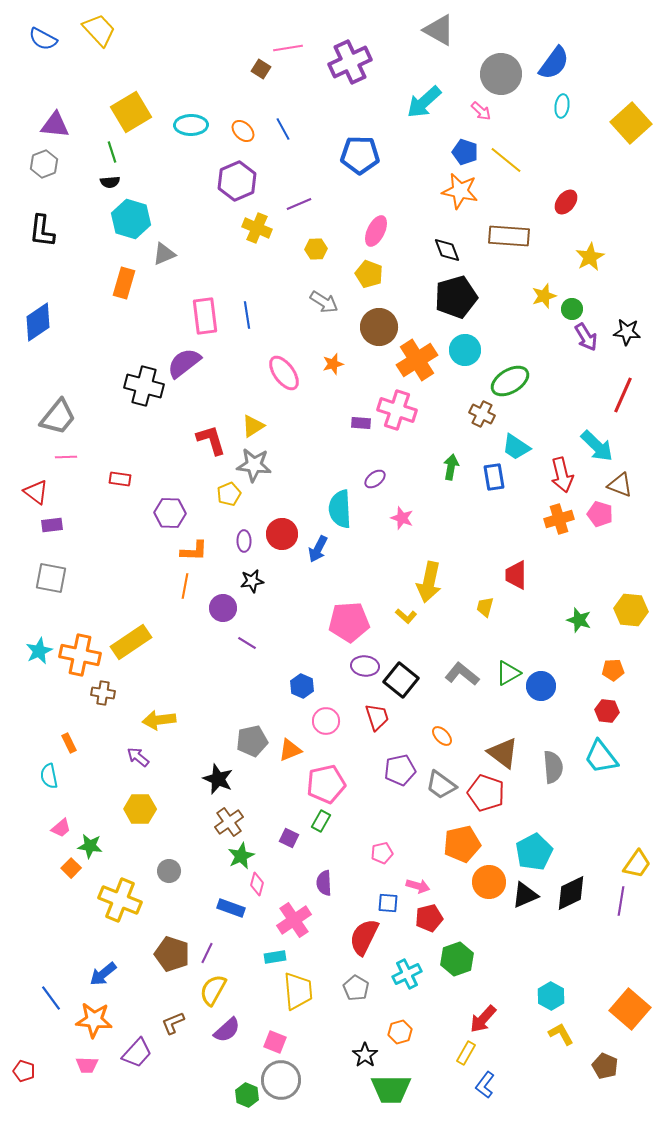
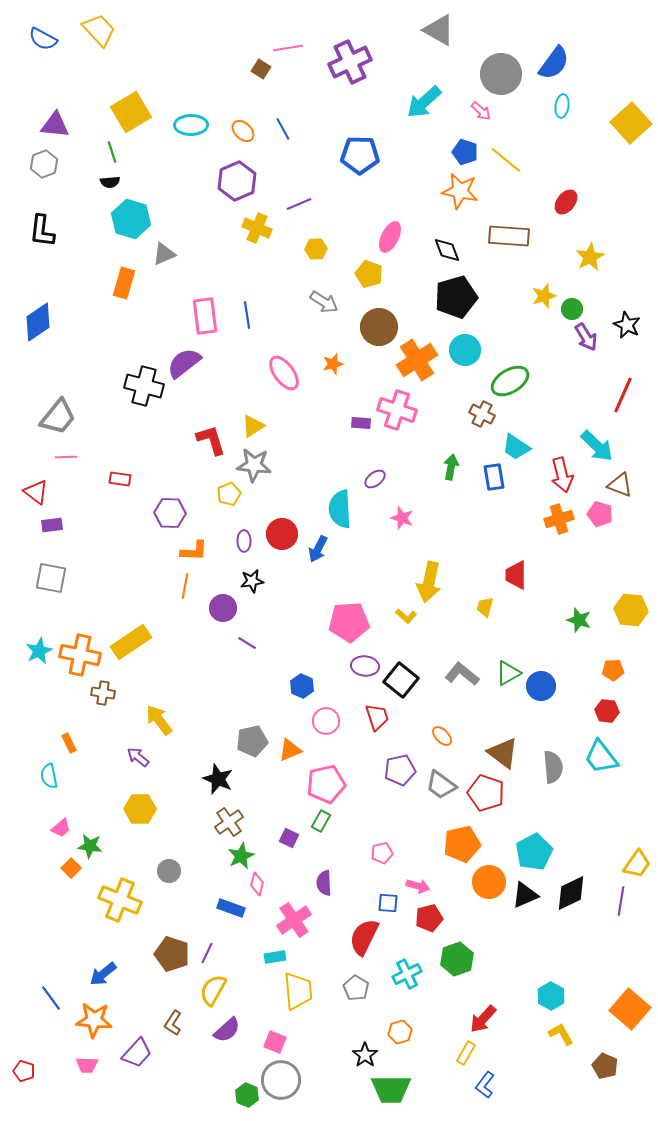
pink ellipse at (376, 231): moved 14 px right, 6 px down
black star at (627, 332): moved 7 px up; rotated 20 degrees clockwise
yellow arrow at (159, 720): rotated 60 degrees clockwise
brown L-shape at (173, 1023): rotated 35 degrees counterclockwise
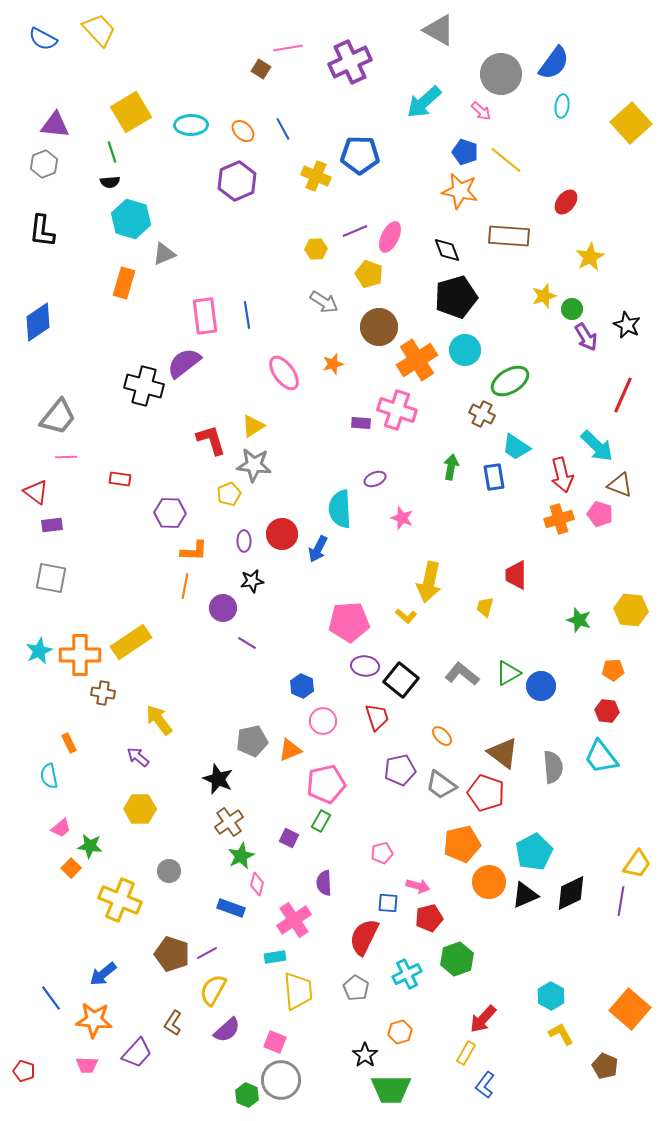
purple line at (299, 204): moved 56 px right, 27 px down
yellow cross at (257, 228): moved 59 px right, 52 px up
purple ellipse at (375, 479): rotated 15 degrees clockwise
orange cross at (80, 655): rotated 12 degrees counterclockwise
pink circle at (326, 721): moved 3 px left
purple line at (207, 953): rotated 35 degrees clockwise
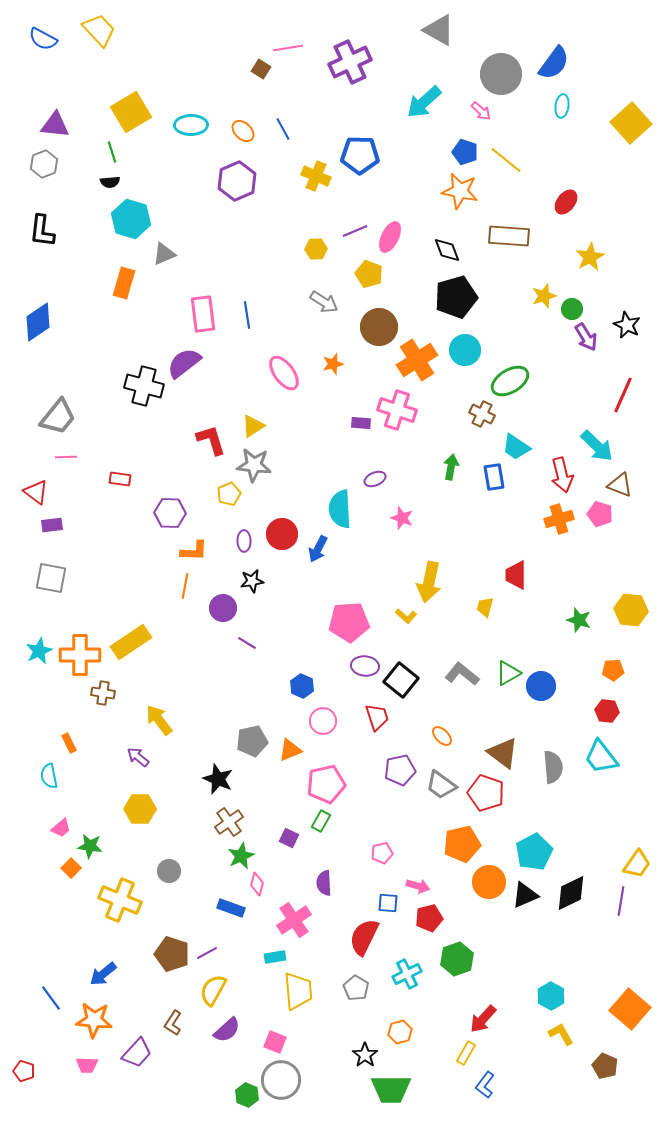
pink rectangle at (205, 316): moved 2 px left, 2 px up
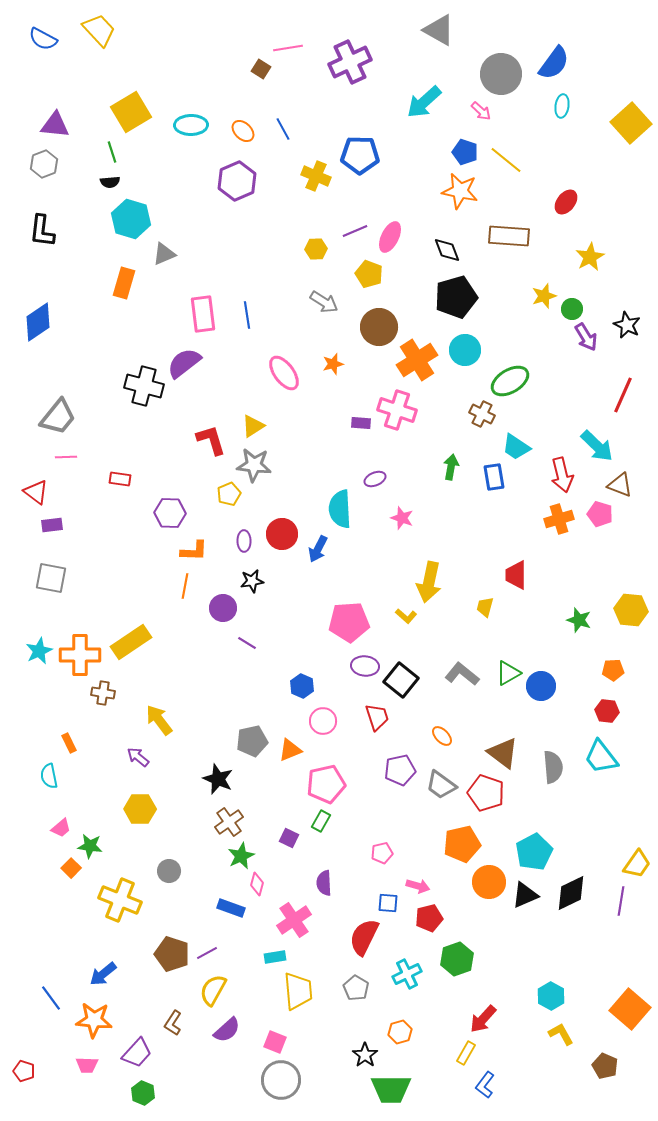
green hexagon at (247, 1095): moved 104 px left, 2 px up
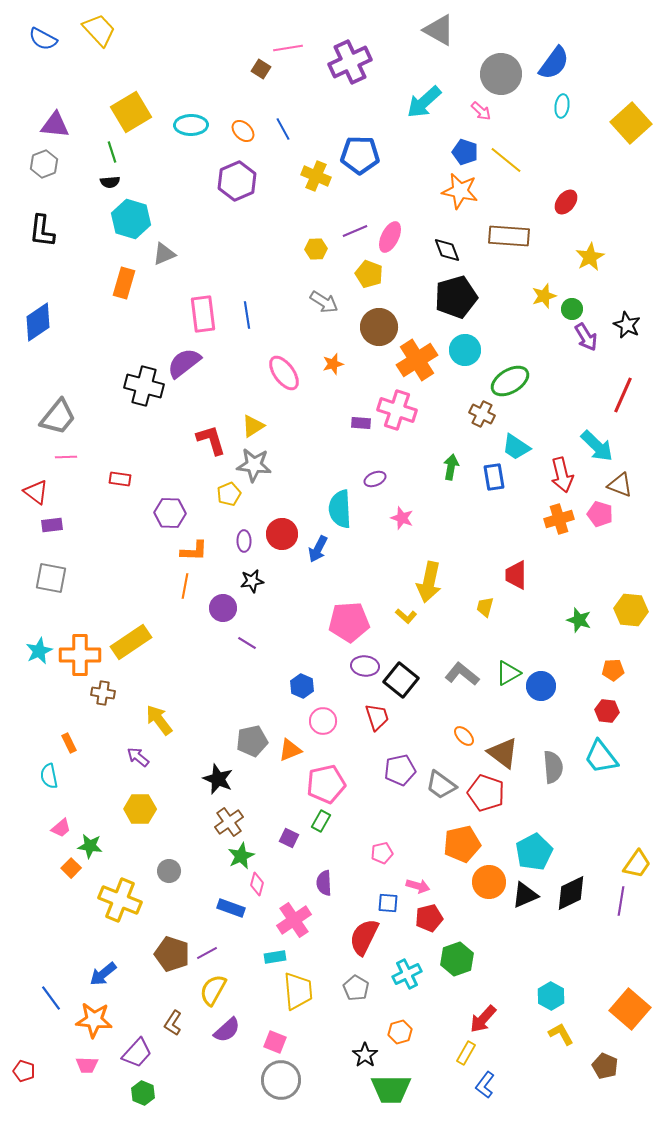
orange ellipse at (442, 736): moved 22 px right
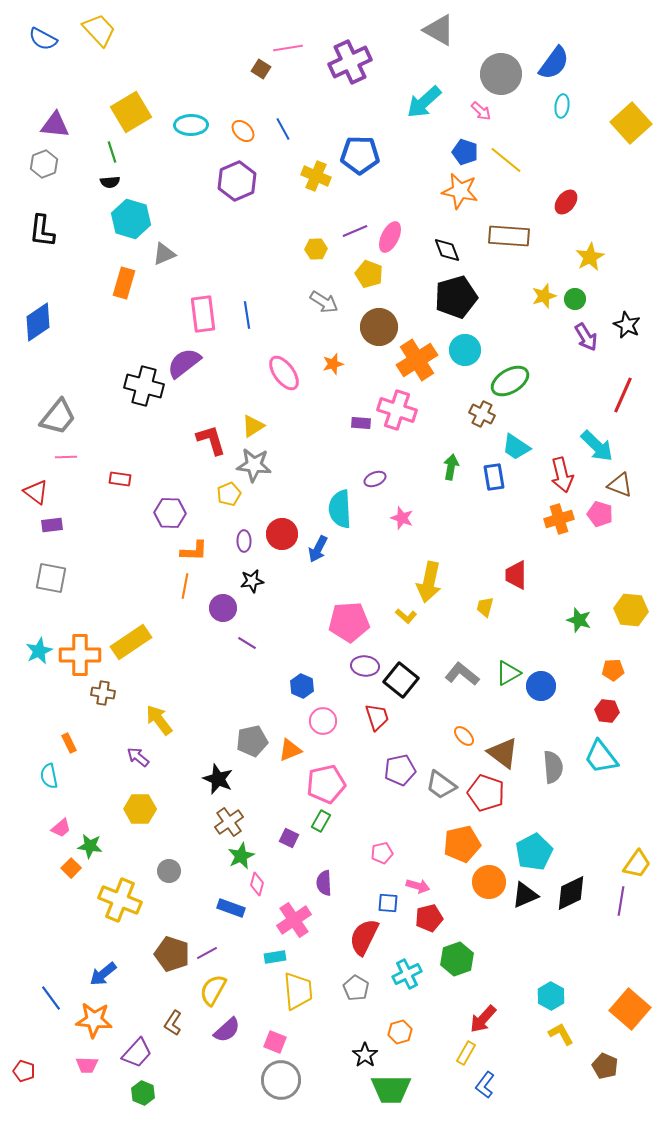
green circle at (572, 309): moved 3 px right, 10 px up
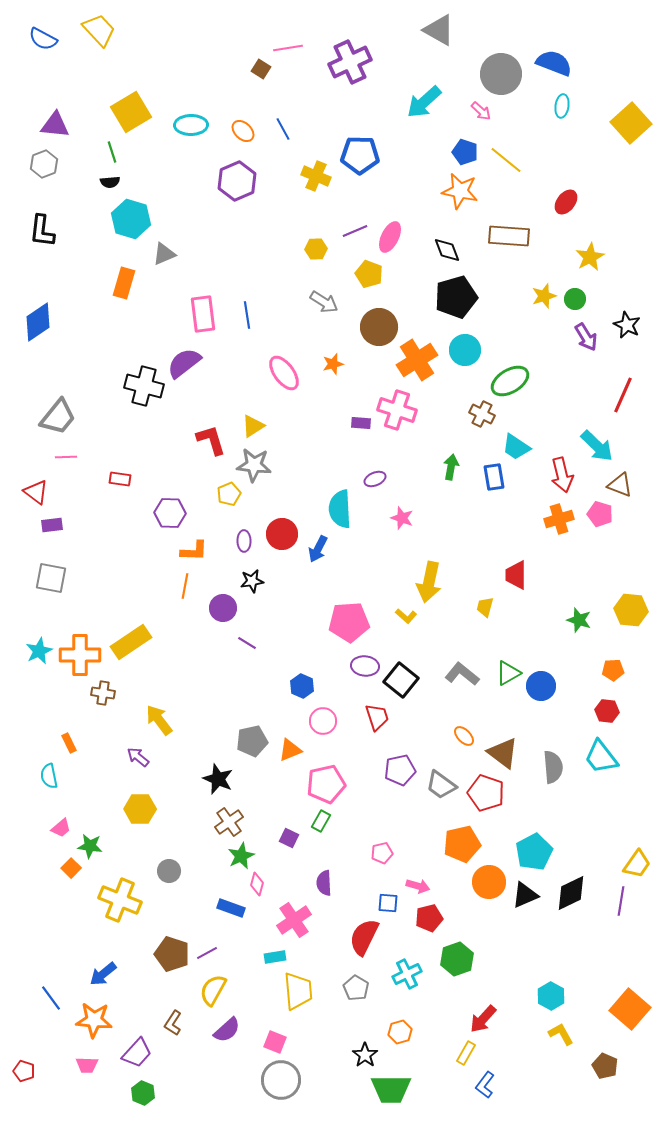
blue semicircle at (554, 63): rotated 105 degrees counterclockwise
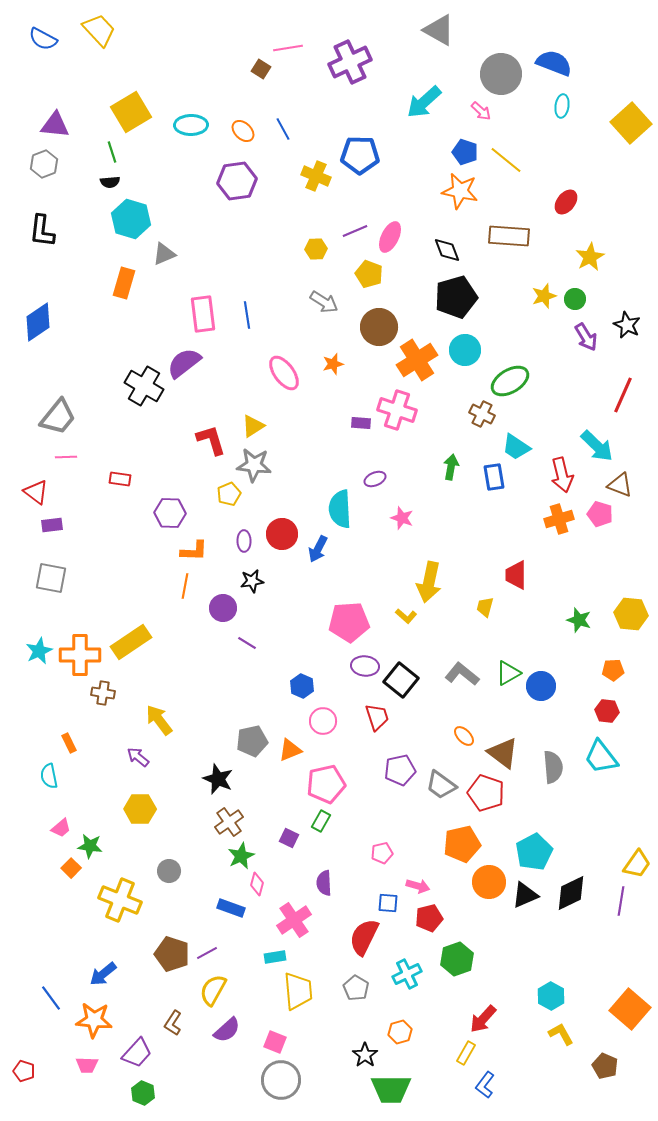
purple hexagon at (237, 181): rotated 15 degrees clockwise
black cross at (144, 386): rotated 15 degrees clockwise
yellow hexagon at (631, 610): moved 4 px down
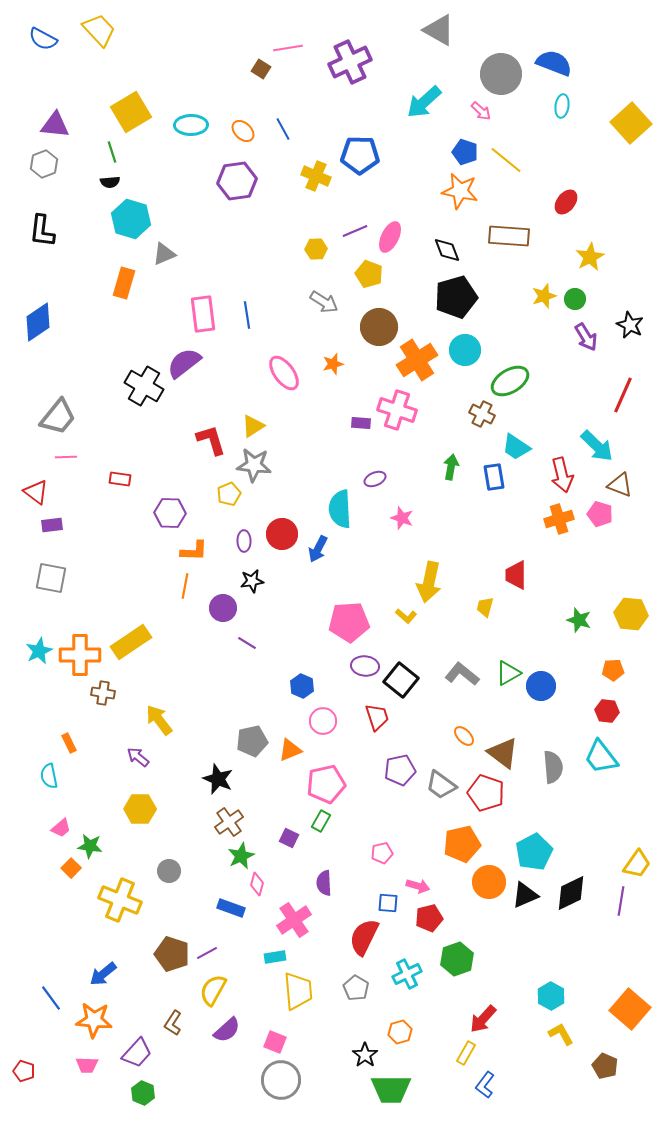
black star at (627, 325): moved 3 px right
